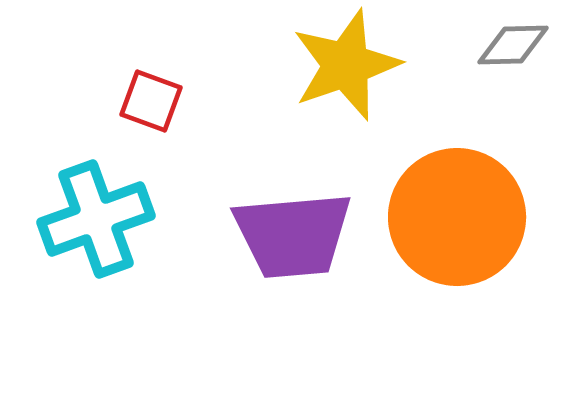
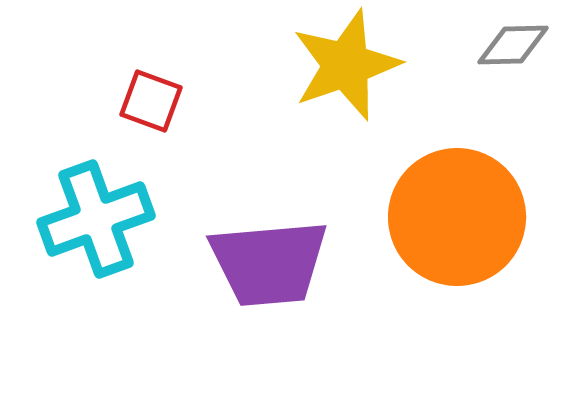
purple trapezoid: moved 24 px left, 28 px down
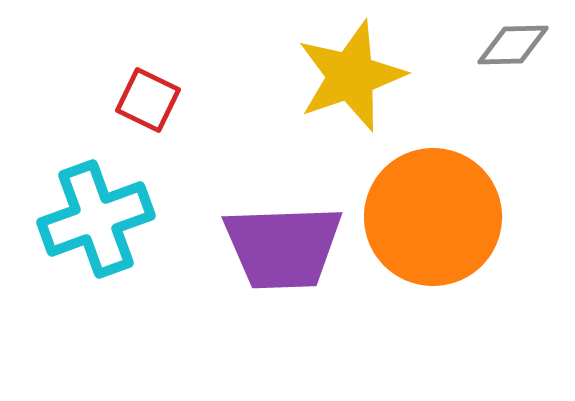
yellow star: moved 5 px right, 11 px down
red square: moved 3 px left, 1 px up; rotated 6 degrees clockwise
orange circle: moved 24 px left
purple trapezoid: moved 14 px right, 16 px up; rotated 3 degrees clockwise
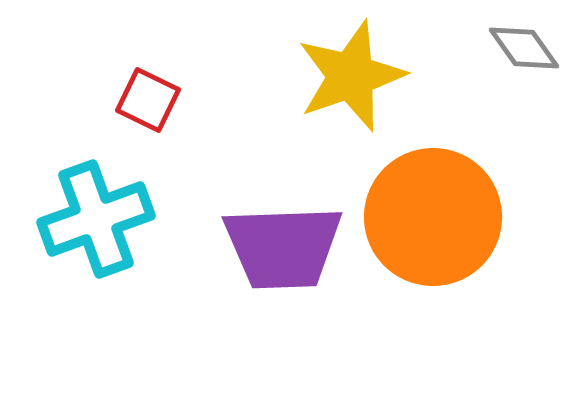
gray diamond: moved 11 px right, 3 px down; rotated 56 degrees clockwise
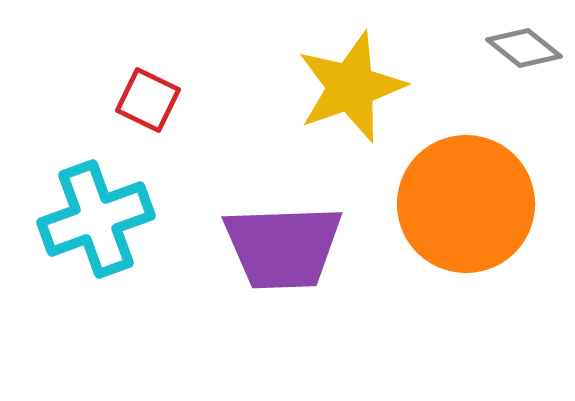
gray diamond: rotated 16 degrees counterclockwise
yellow star: moved 11 px down
orange circle: moved 33 px right, 13 px up
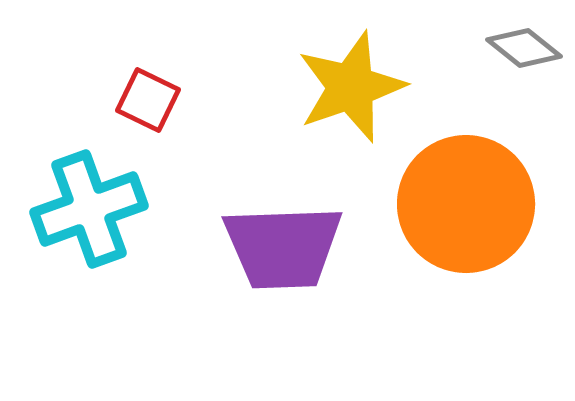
cyan cross: moved 7 px left, 10 px up
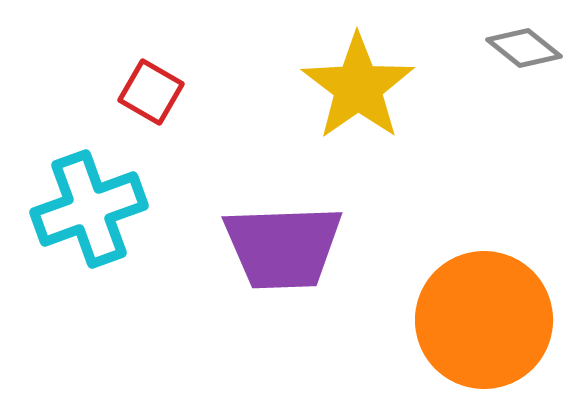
yellow star: moved 7 px right; rotated 16 degrees counterclockwise
red square: moved 3 px right, 8 px up; rotated 4 degrees clockwise
orange circle: moved 18 px right, 116 px down
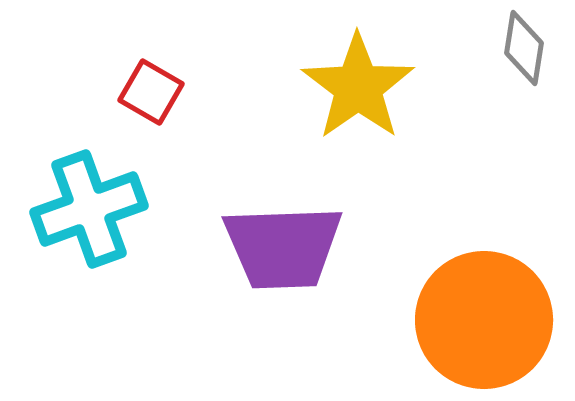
gray diamond: rotated 60 degrees clockwise
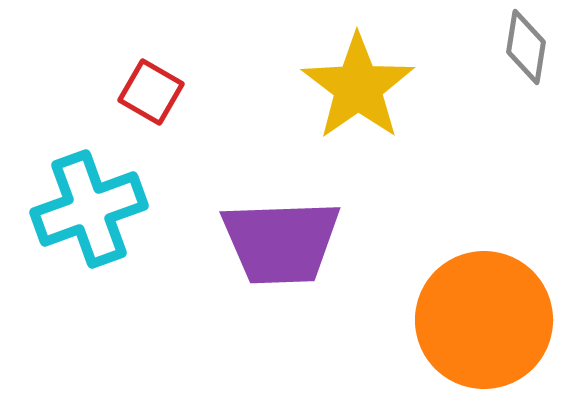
gray diamond: moved 2 px right, 1 px up
purple trapezoid: moved 2 px left, 5 px up
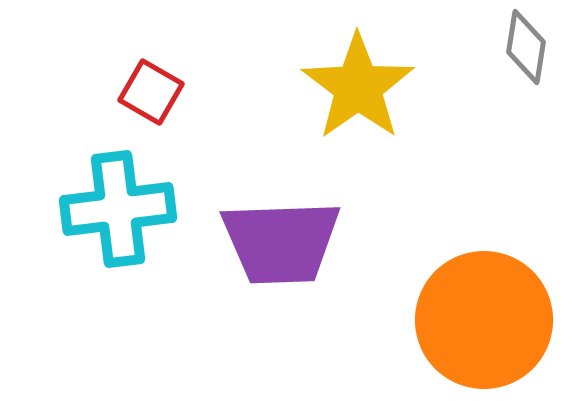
cyan cross: moved 29 px right; rotated 13 degrees clockwise
